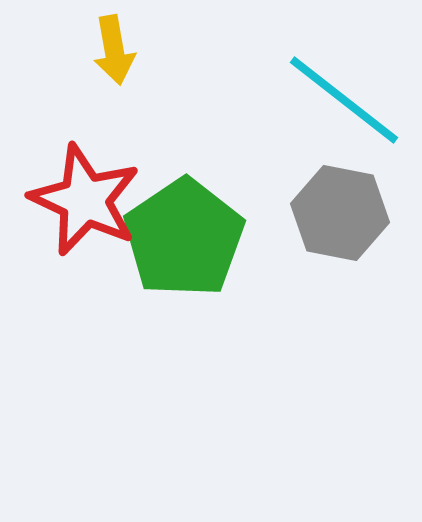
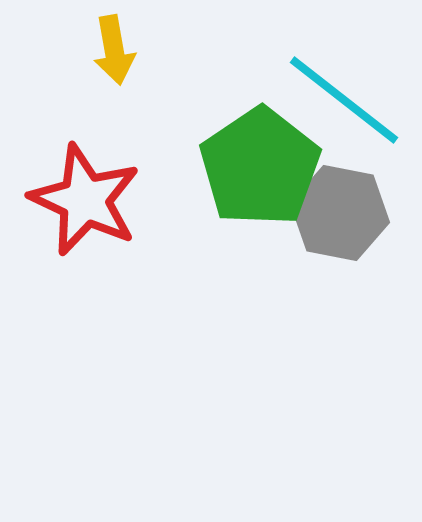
green pentagon: moved 76 px right, 71 px up
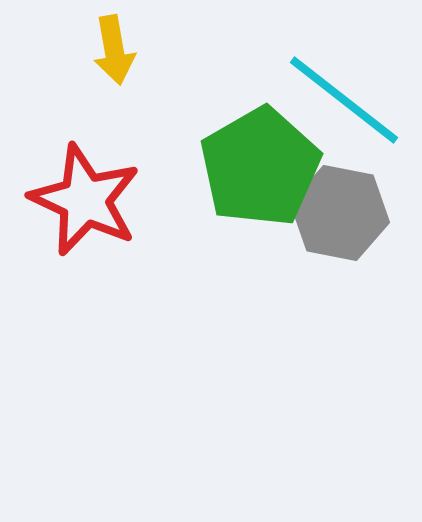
green pentagon: rotated 4 degrees clockwise
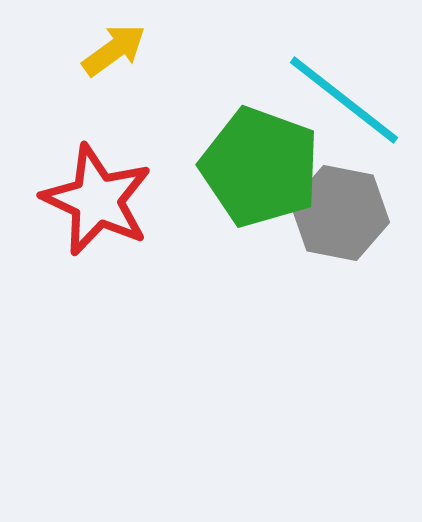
yellow arrow: rotated 116 degrees counterclockwise
green pentagon: rotated 22 degrees counterclockwise
red star: moved 12 px right
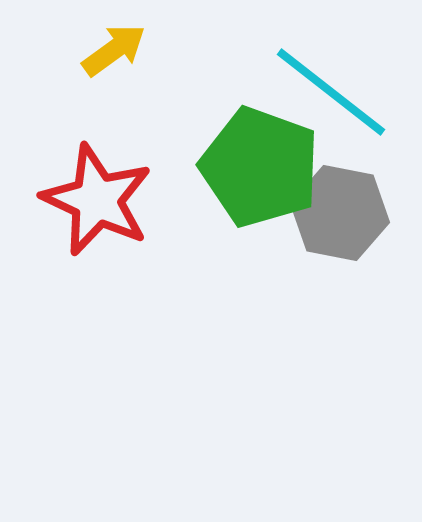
cyan line: moved 13 px left, 8 px up
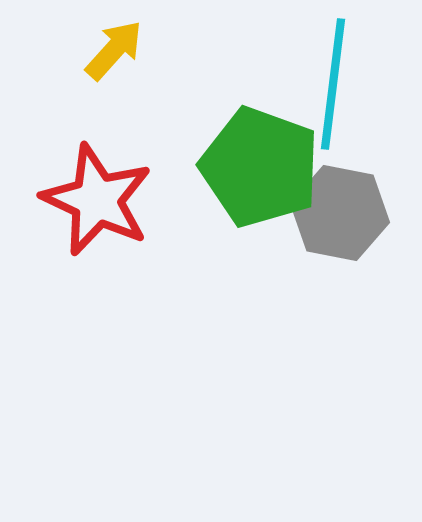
yellow arrow: rotated 12 degrees counterclockwise
cyan line: moved 2 px right, 8 px up; rotated 59 degrees clockwise
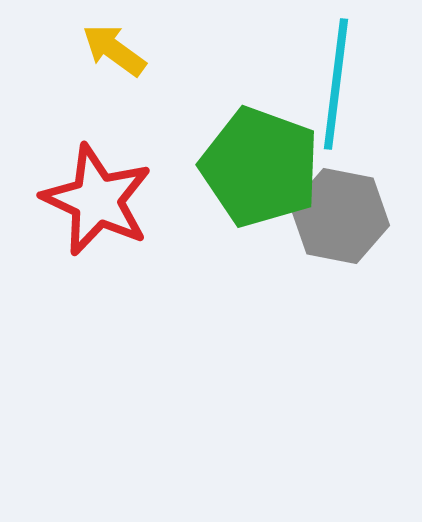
yellow arrow: rotated 96 degrees counterclockwise
cyan line: moved 3 px right
gray hexagon: moved 3 px down
